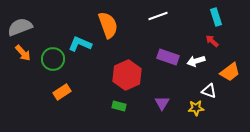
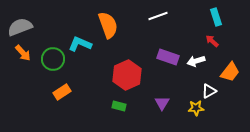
orange trapezoid: rotated 15 degrees counterclockwise
white triangle: rotated 49 degrees counterclockwise
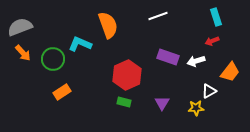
red arrow: rotated 64 degrees counterclockwise
green rectangle: moved 5 px right, 4 px up
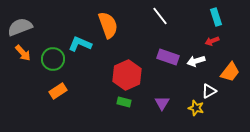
white line: moved 2 px right; rotated 72 degrees clockwise
orange rectangle: moved 4 px left, 1 px up
yellow star: rotated 21 degrees clockwise
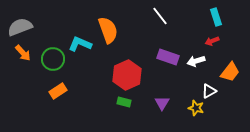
orange semicircle: moved 5 px down
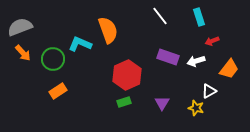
cyan rectangle: moved 17 px left
orange trapezoid: moved 1 px left, 3 px up
green rectangle: rotated 32 degrees counterclockwise
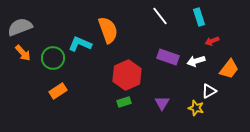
green circle: moved 1 px up
